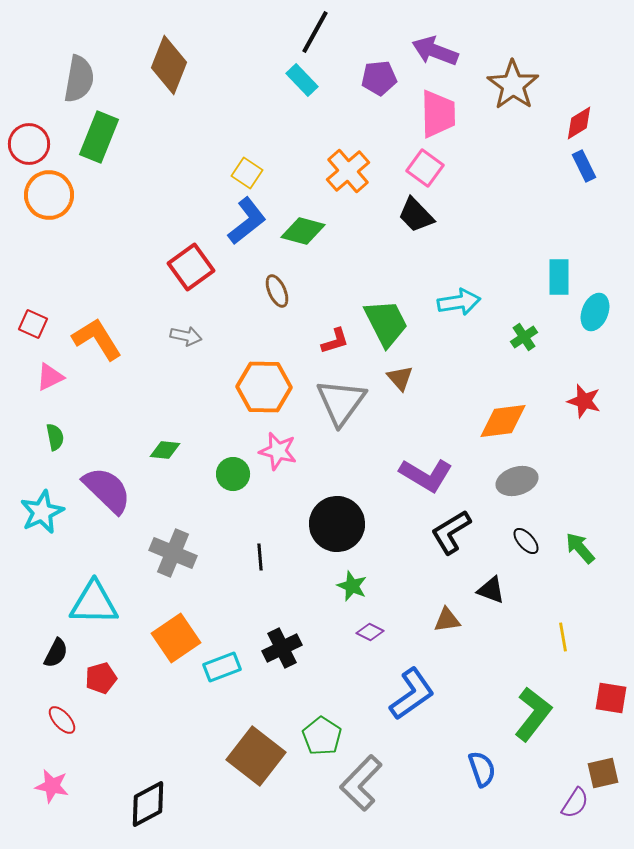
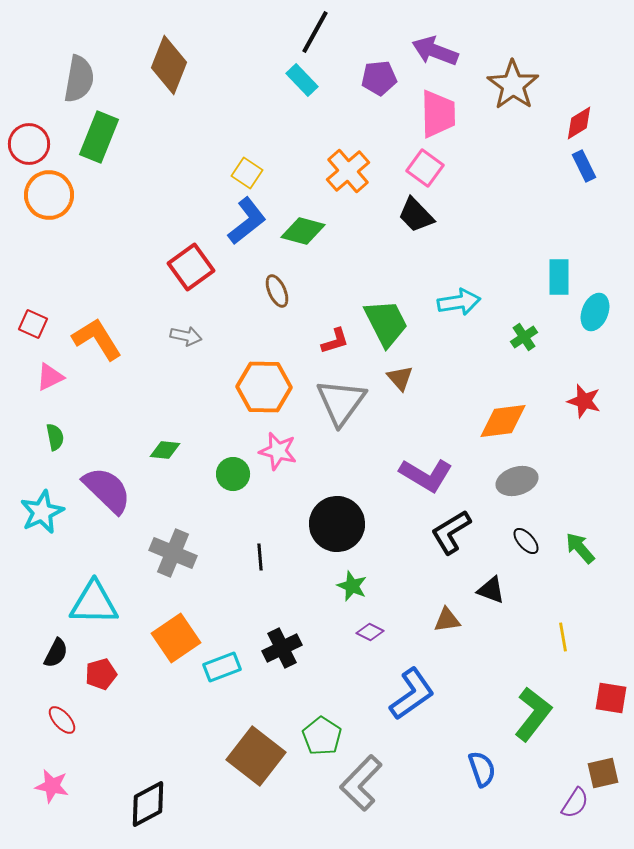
red pentagon at (101, 678): moved 4 px up
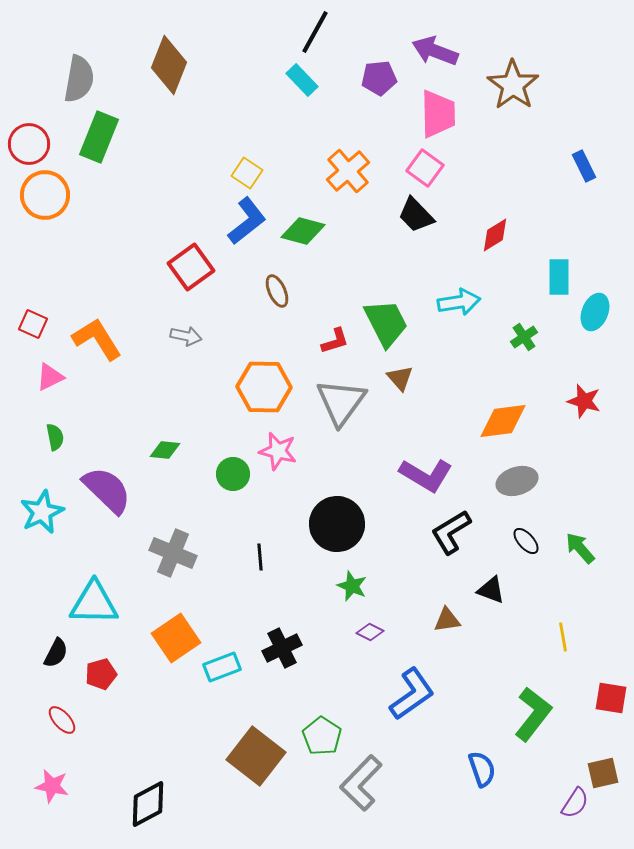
red diamond at (579, 123): moved 84 px left, 112 px down
orange circle at (49, 195): moved 4 px left
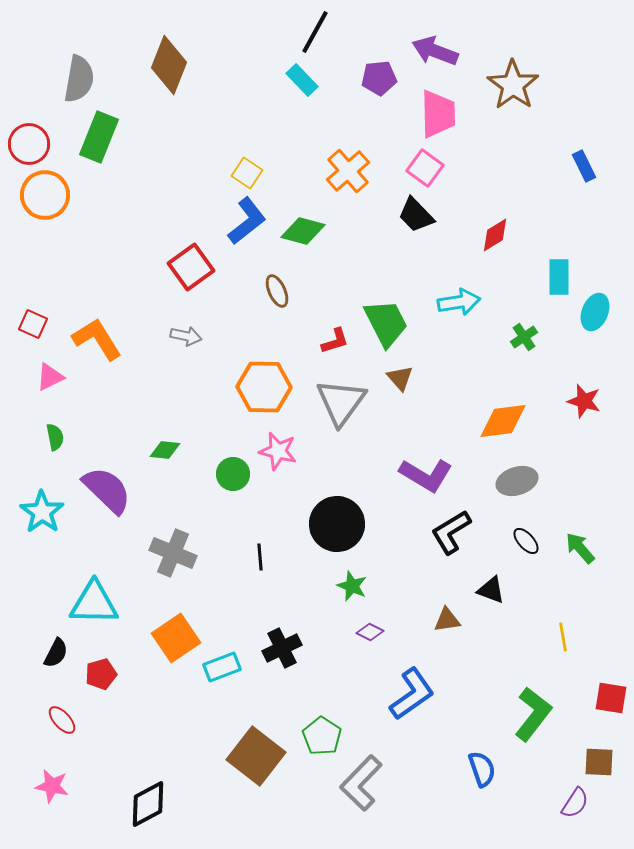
cyan star at (42, 512): rotated 12 degrees counterclockwise
brown square at (603, 773): moved 4 px left, 11 px up; rotated 16 degrees clockwise
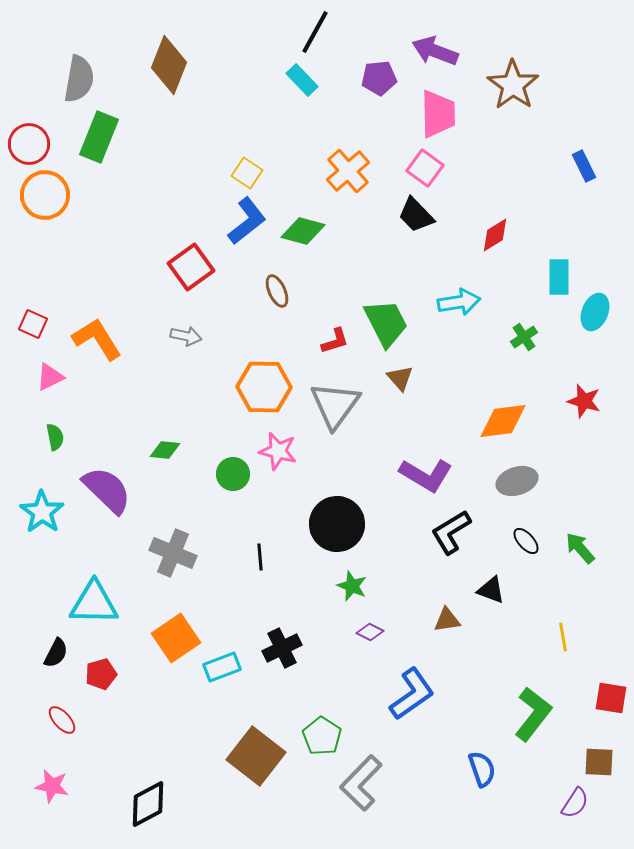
gray triangle at (341, 402): moved 6 px left, 3 px down
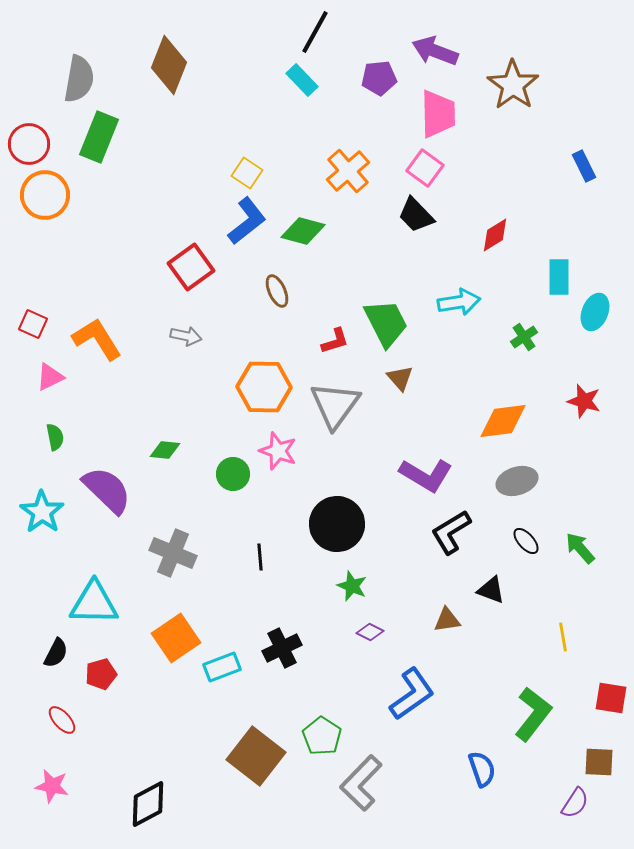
pink star at (278, 451): rotated 6 degrees clockwise
